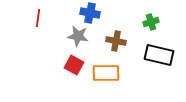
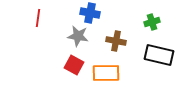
green cross: moved 1 px right
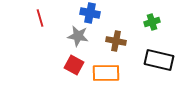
red line: moved 2 px right; rotated 24 degrees counterclockwise
black rectangle: moved 5 px down
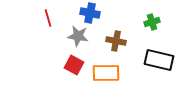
red line: moved 8 px right
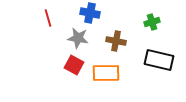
gray star: moved 2 px down
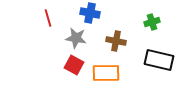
gray star: moved 2 px left
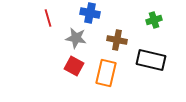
green cross: moved 2 px right, 2 px up
brown cross: moved 1 px right, 1 px up
black rectangle: moved 8 px left
red square: moved 1 px down
orange rectangle: rotated 76 degrees counterclockwise
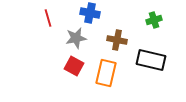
gray star: rotated 20 degrees counterclockwise
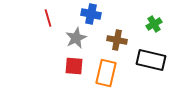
blue cross: moved 1 px right, 1 px down
green cross: moved 4 px down; rotated 14 degrees counterclockwise
gray star: rotated 15 degrees counterclockwise
red square: rotated 24 degrees counterclockwise
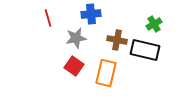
blue cross: rotated 18 degrees counterclockwise
gray star: rotated 15 degrees clockwise
black rectangle: moved 6 px left, 10 px up
red square: rotated 30 degrees clockwise
